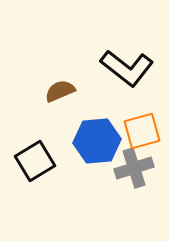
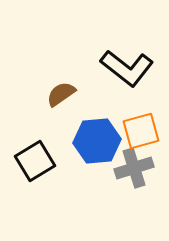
brown semicircle: moved 1 px right, 3 px down; rotated 12 degrees counterclockwise
orange square: moved 1 px left
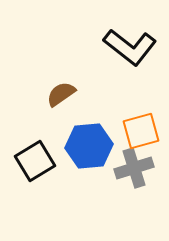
black L-shape: moved 3 px right, 21 px up
blue hexagon: moved 8 px left, 5 px down
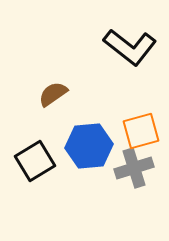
brown semicircle: moved 8 px left
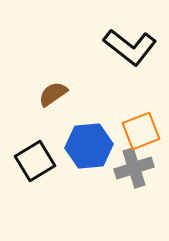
orange square: rotated 6 degrees counterclockwise
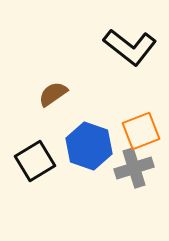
blue hexagon: rotated 24 degrees clockwise
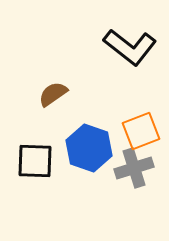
blue hexagon: moved 2 px down
black square: rotated 33 degrees clockwise
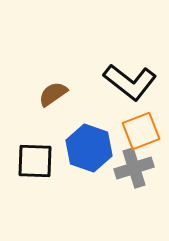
black L-shape: moved 35 px down
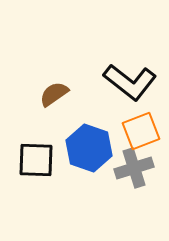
brown semicircle: moved 1 px right
black square: moved 1 px right, 1 px up
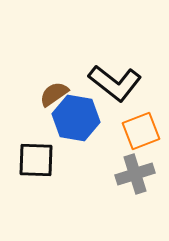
black L-shape: moved 15 px left, 1 px down
blue hexagon: moved 13 px left, 30 px up; rotated 9 degrees counterclockwise
gray cross: moved 1 px right, 6 px down
